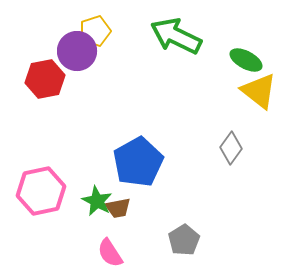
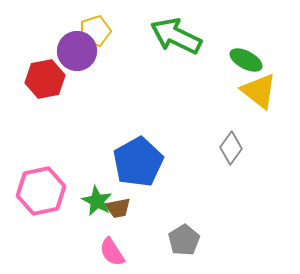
pink semicircle: moved 2 px right, 1 px up
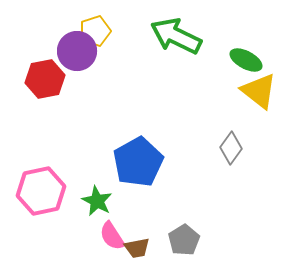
brown trapezoid: moved 19 px right, 40 px down
pink semicircle: moved 16 px up
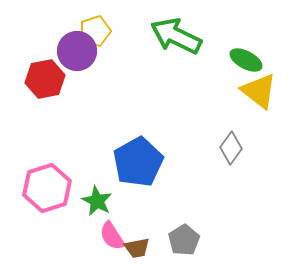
pink hexagon: moved 6 px right, 3 px up; rotated 6 degrees counterclockwise
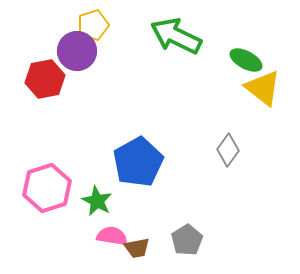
yellow pentagon: moved 2 px left, 6 px up
yellow triangle: moved 4 px right, 3 px up
gray diamond: moved 3 px left, 2 px down
pink semicircle: rotated 132 degrees clockwise
gray pentagon: moved 3 px right
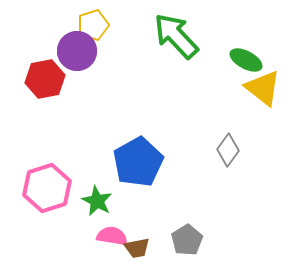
green arrow: rotated 21 degrees clockwise
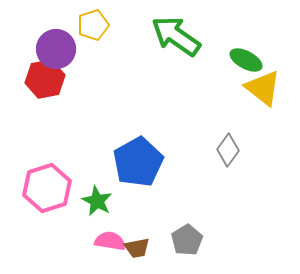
green arrow: rotated 12 degrees counterclockwise
purple circle: moved 21 px left, 2 px up
pink semicircle: moved 2 px left, 5 px down
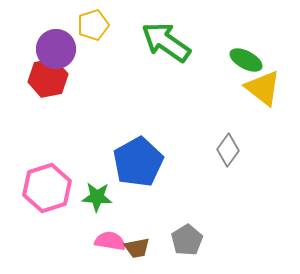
green arrow: moved 10 px left, 6 px down
red hexagon: moved 3 px right, 1 px up
green star: moved 4 px up; rotated 24 degrees counterclockwise
